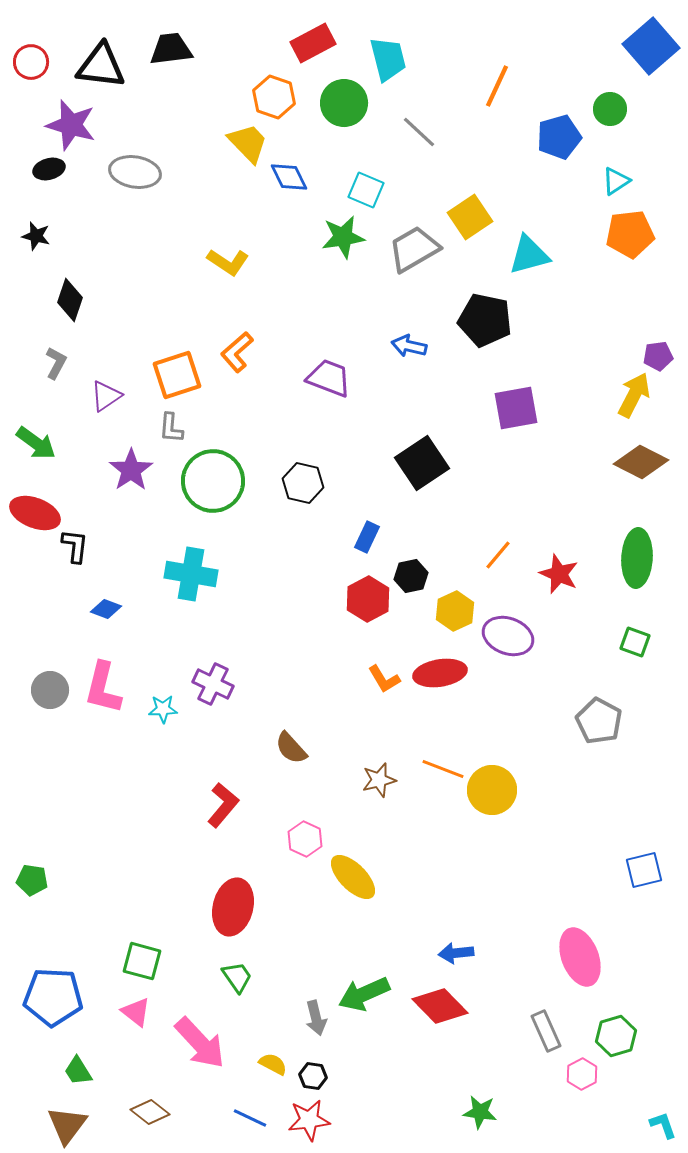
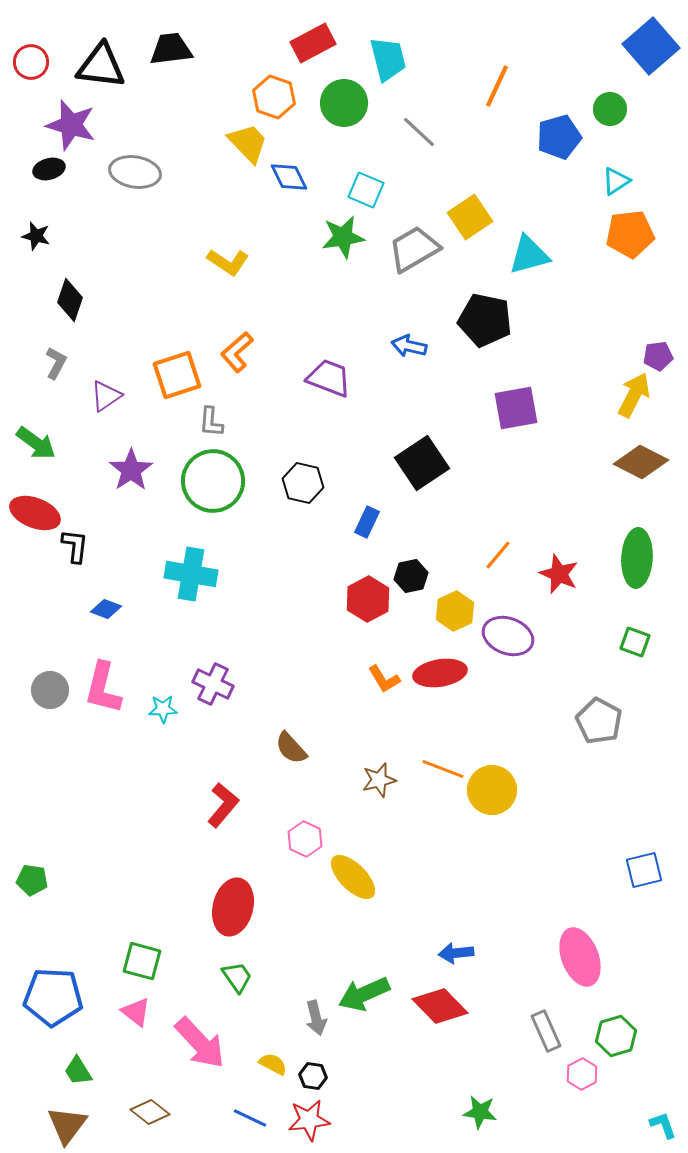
gray L-shape at (171, 428): moved 40 px right, 6 px up
blue rectangle at (367, 537): moved 15 px up
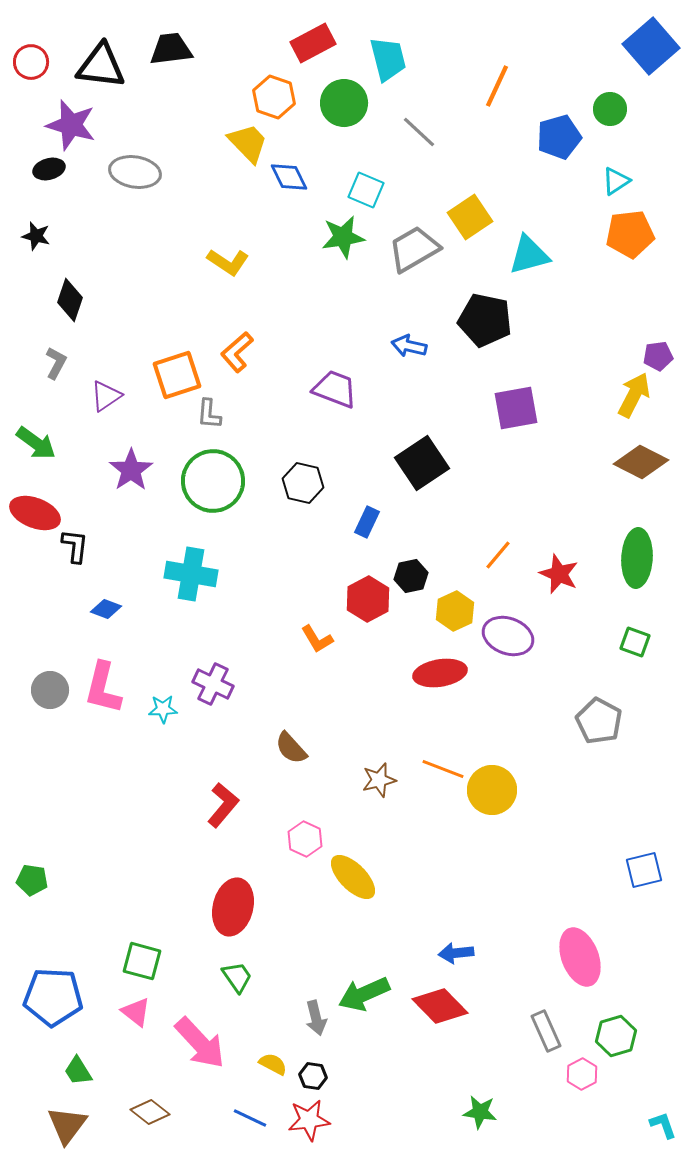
purple trapezoid at (329, 378): moved 6 px right, 11 px down
gray L-shape at (211, 422): moved 2 px left, 8 px up
orange L-shape at (384, 679): moved 67 px left, 40 px up
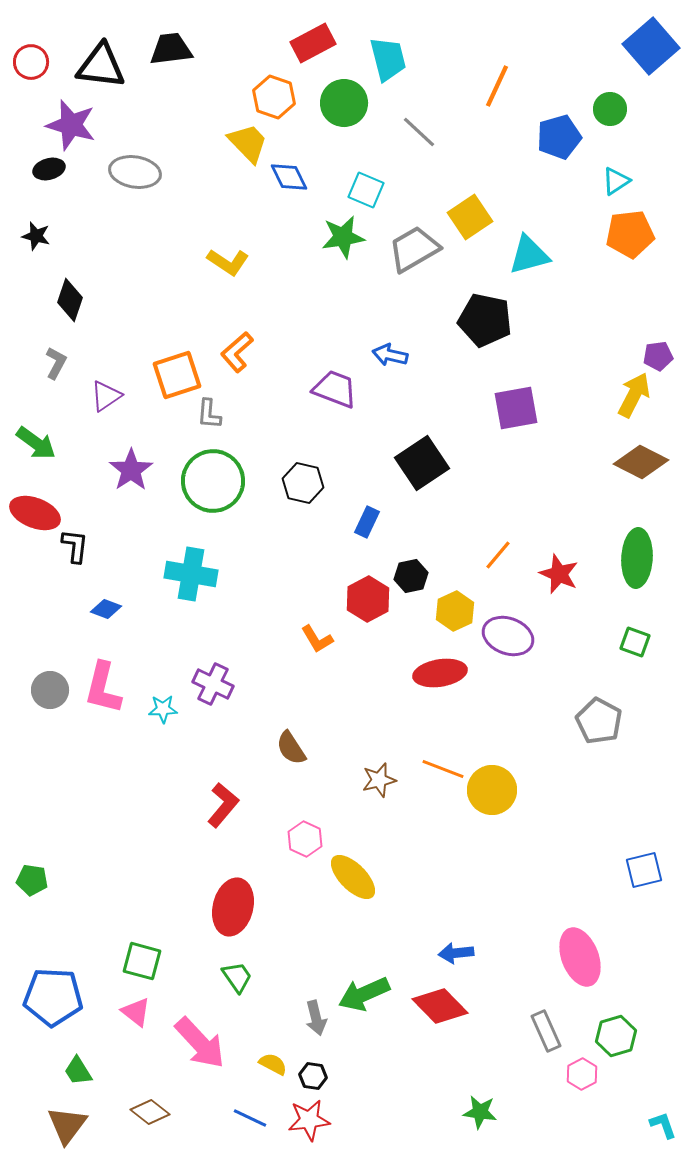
blue arrow at (409, 346): moved 19 px left, 9 px down
brown semicircle at (291, 748): rotated 9 degrees clockwise
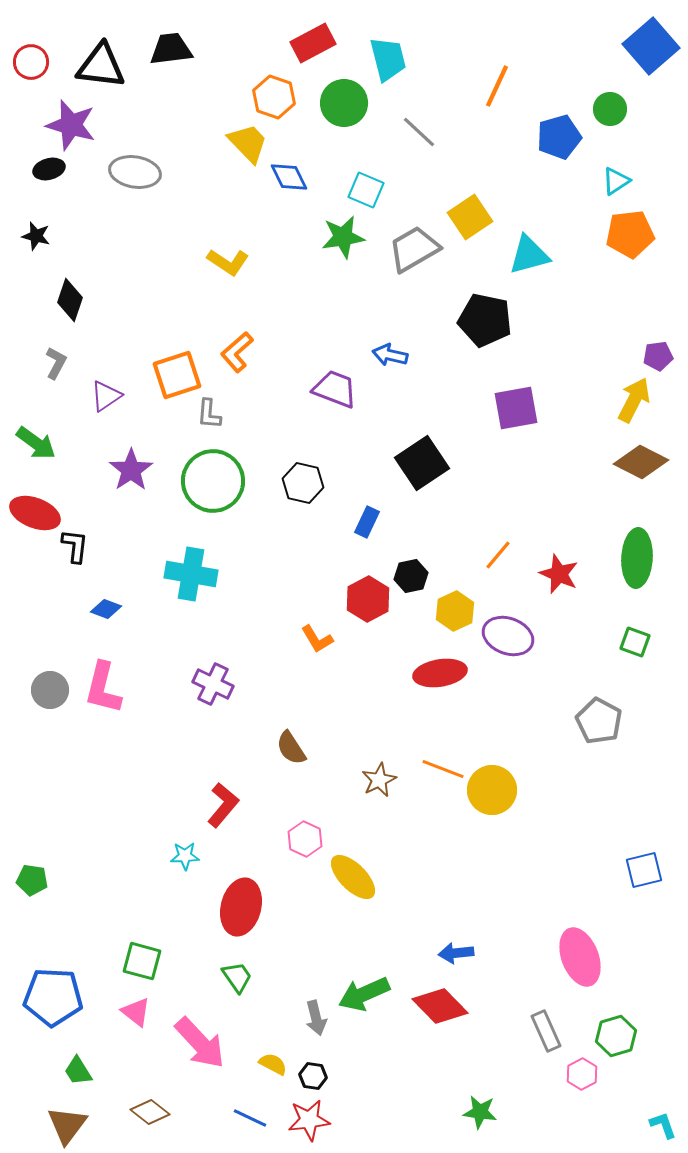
yellow arrow at (634, 395): moved 5 px down
cyan star at (163, 709): moved 22 px right, 147 px down
brown star at (379, 780): rotated 12 degrees counterclockwise
red ellipse at (233, 907): moved 8 px right
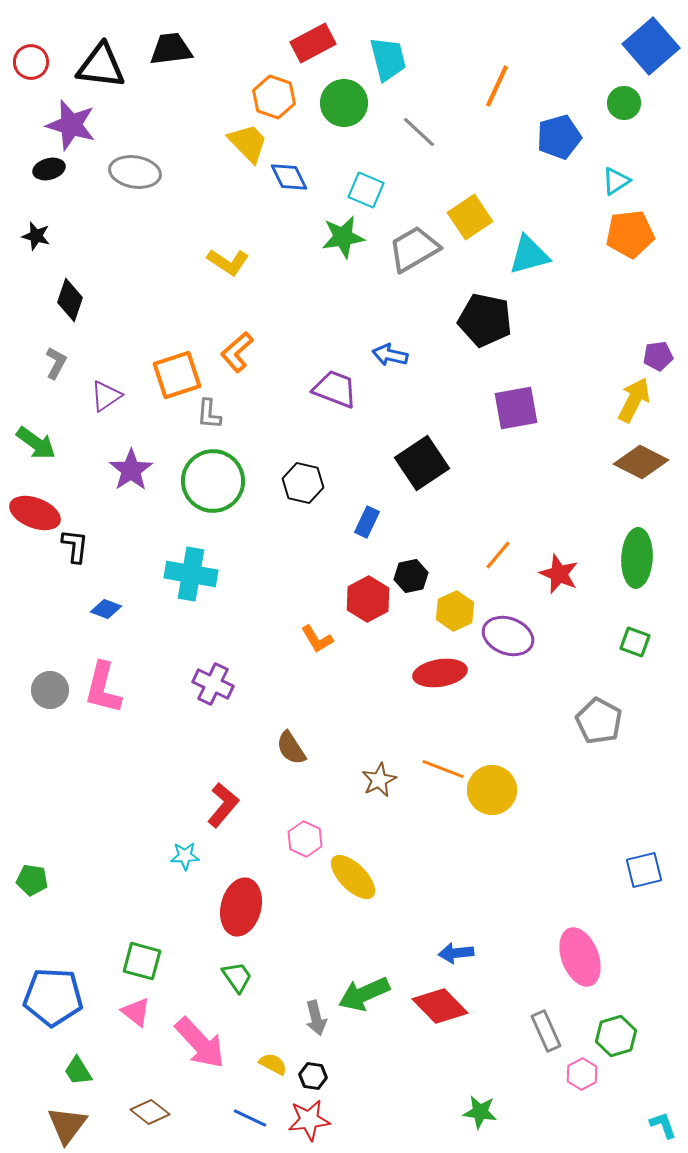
green circle at (610, 109): moved 14 px right, 6 px up
